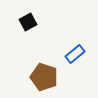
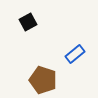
brown pentagon: moved 1 px left, 3 px down
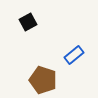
blue rectangle: moved 1 px left, 1 px down
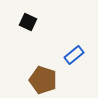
black square: rotated 36 degrees counterclockwise
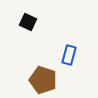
blue rectangle: moved 5 px left; rotated 36 degrees counterclockwise
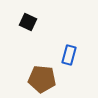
brown pentagon: moved 1 px left, 1 px up; rotated 12 degrees counterclockwise
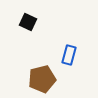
brown pentagon: rotated 20 degrees counterclockwise
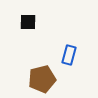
black square: rotated 24 degrees counterclockwise
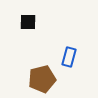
blue rectangle: moved 2 px down
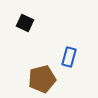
black square: moved 3 px left, 1 px down; rotated 24 degrees clockwise
